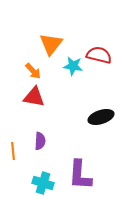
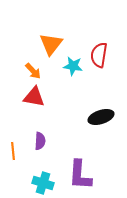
red semicircle: rotated 95 degrees counterclockwise
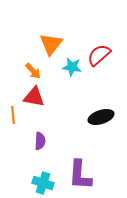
red semicircle: rotated 40 degrees clockwise
cyan star: moved 1 px left, 1 px down
orange line: moved 36 px up
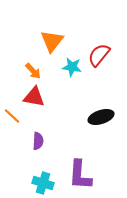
orange triangle: moved 1 px right, 3 px up
red semicircle: rotated 10 degrees counterclockwise
orange line: moved 1 px left, 1 px down; rotated 42 degrees counterclockwise
purple semicircle: moved 2 px left
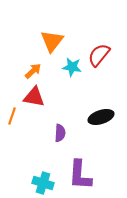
orange arrow: rotated 90 degrees counterclockwise
orange line: rotated 66 degrees clockwise
purple semicircle: moved 22 px right, 8 px up
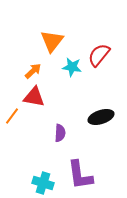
orange line: rotated 18 degrees clockwise
purple L-shape: rotated 12 degrees counterclockwise
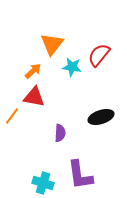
orange triangle: moved 3 px down
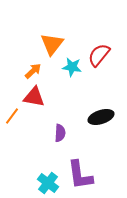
cyan cross: moved 5 px right; rotated 20 degrees clockwise
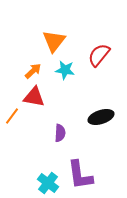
orange triangle: moved 2 px right, 3 px up
cyan star: moved 7 px left, 3 px down
